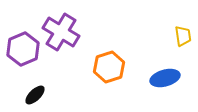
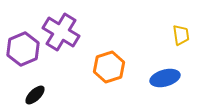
yellow trapezoid: moved 2 px left, 1 px up
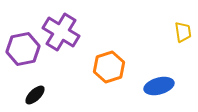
yellow trapezoid: moved 2 px right, 3 px up
purple hexagon: rotated 12 degrees clockwise
blue ellipse: moved 6 px left, 8 px down
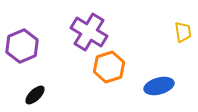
purple cross: moved 28 px right
purple hexagon: moved 1 px left, 3 px up; rotated 12 degrees counterclockwise
